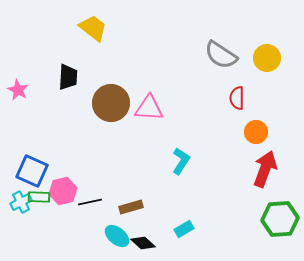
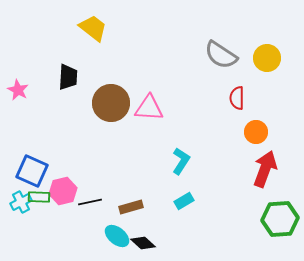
cyan rectangle: moved 28 px up
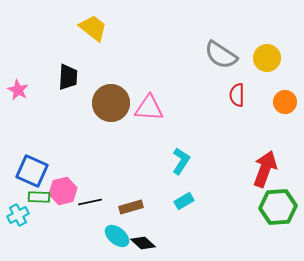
red semicircle: moved 3 px up
orange circle: moved 29 px right, 30 px up
cyan cross: moved 3 px left, 13 px down
green hexagon: moved 2 px left, 12 px up
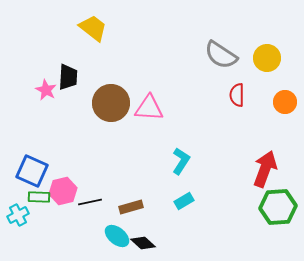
pink star: moved 28 px right
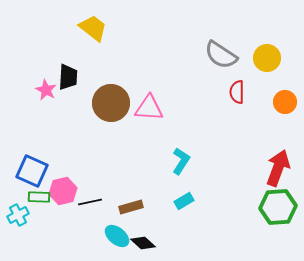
red semicircle: moved 3 px up
red arrow: moved 13 px right, 1 px up
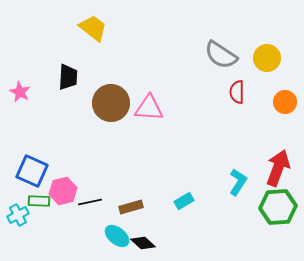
pink star: moved 26 px left, 2 px down
cyan L-shape: moved 57 px right, 21 px down
green rectangle: moved 4 px down
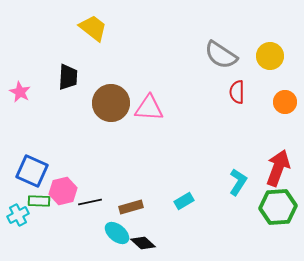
yellow circle: moved 3 px right, 2 px up
cyan ellipse: moved 3 px up
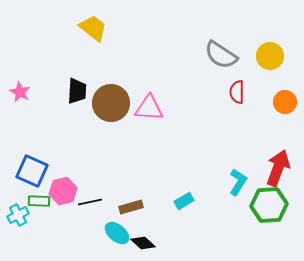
black trapezoid: moved 9 px right, 14 px down
green hexagon: moved 9 px left, 2 px up
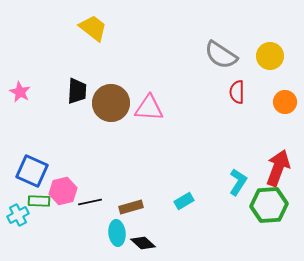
cyan ellipse: rotated 45 degrees clockwise
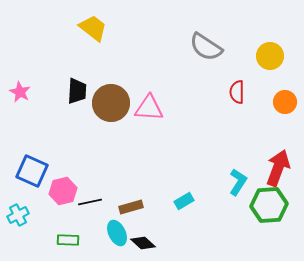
gray semicircle: moved 15 px left, 8 px up
green rectangle: moved 29 px right, 39 px down
cyan ellipse: rotated 20 degrees counterclockwise
